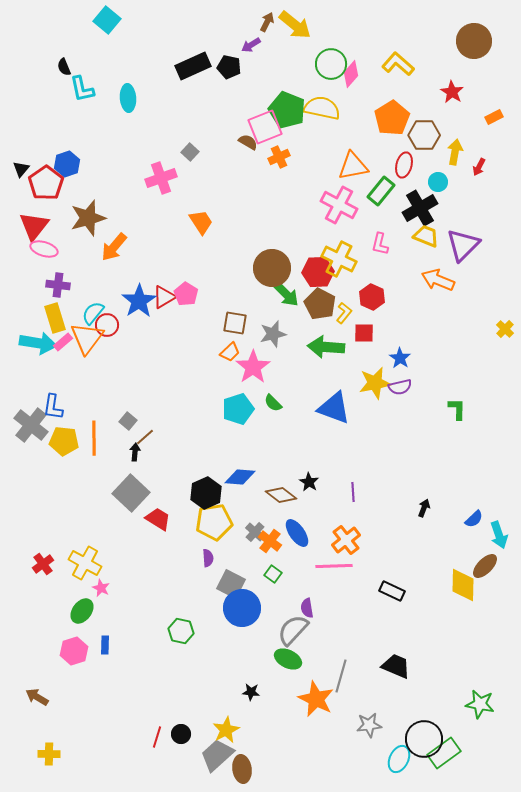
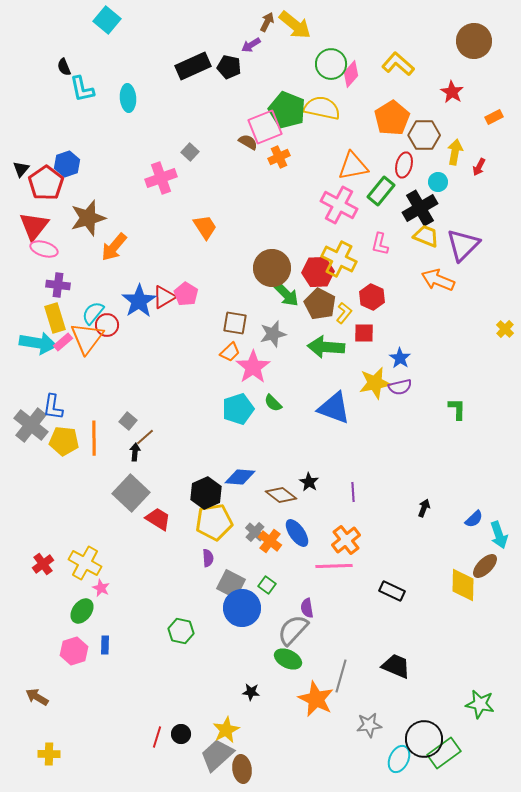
orange trapezoid at (201, 222): moved 4 px right, 5 px down
green square at (273, 574): moved 6 px left, 11 px down
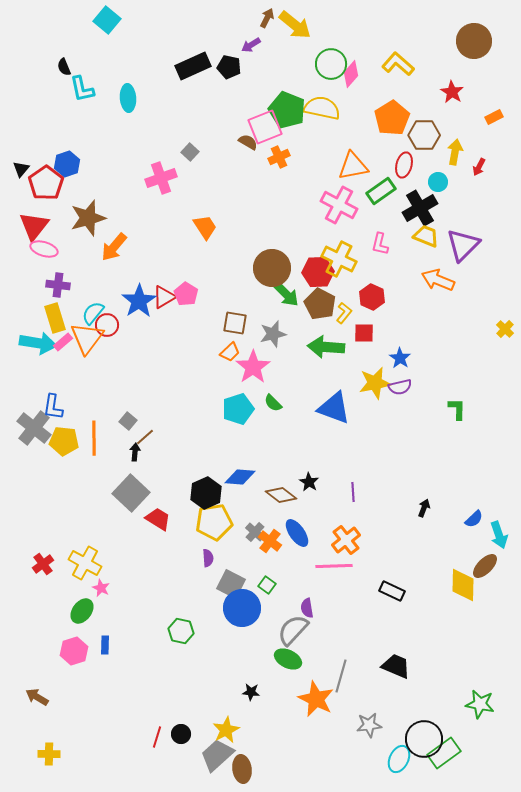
brown arrow at (267, 22): moved 4 px up
green rectangle at (381, 191): rotated 16 degrees clockwise
gray cross at (31, 425): moved 3 px right, 3 px down
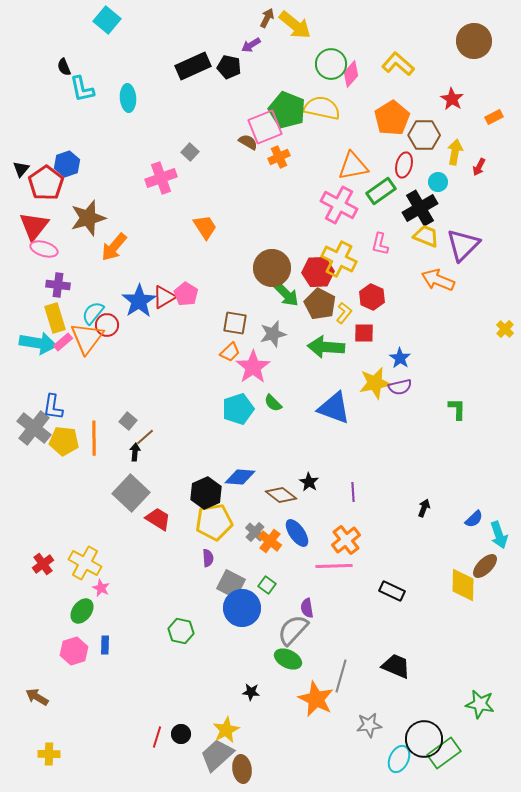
red star at (452, 92): moved 7 px down
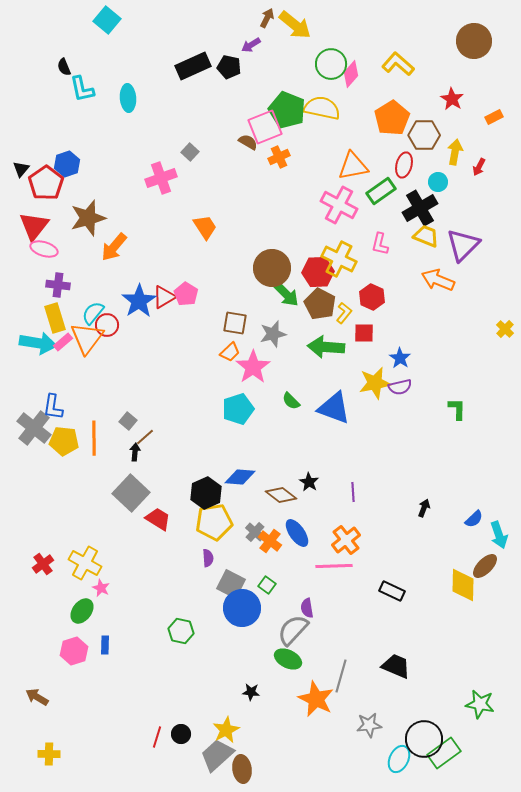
green semicircle at (273, 403): moved 18 px right, 2 px up
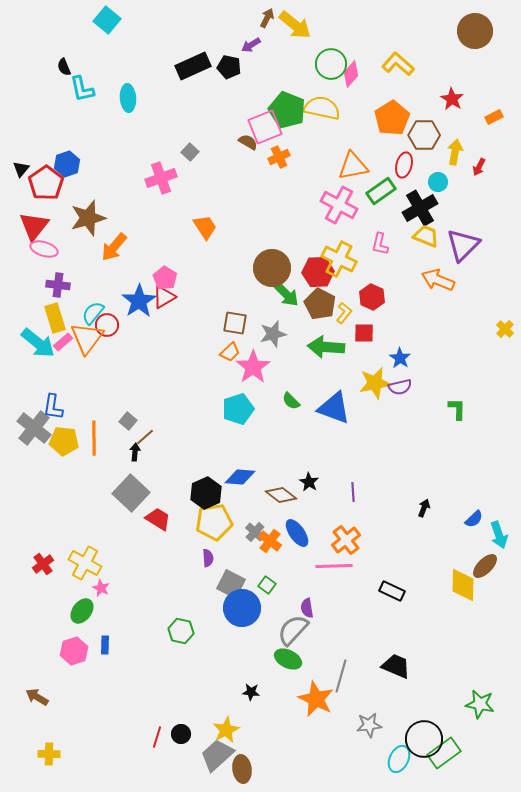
brown circle at (474, 41): moved 1 px right, 10 px up
pink pentagon at (186, 294): moved 21 px left, 16 px up
cyan arrow at (38, 343): rotated 30 degrees clockwise
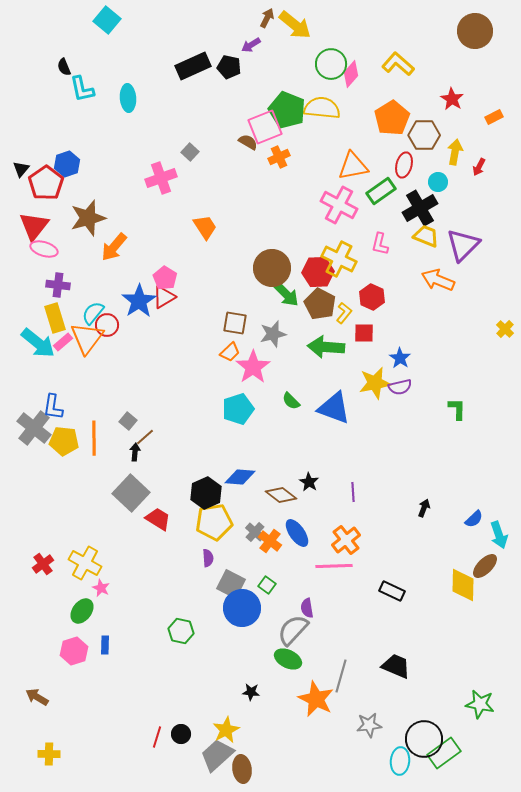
yellow semicircle at (322, 108): rotated 6 degrees counterclockwise
cyan ellipse at (399, 759): moved 1 px right, 2 px down; rotated 20 degrees counterclockwise
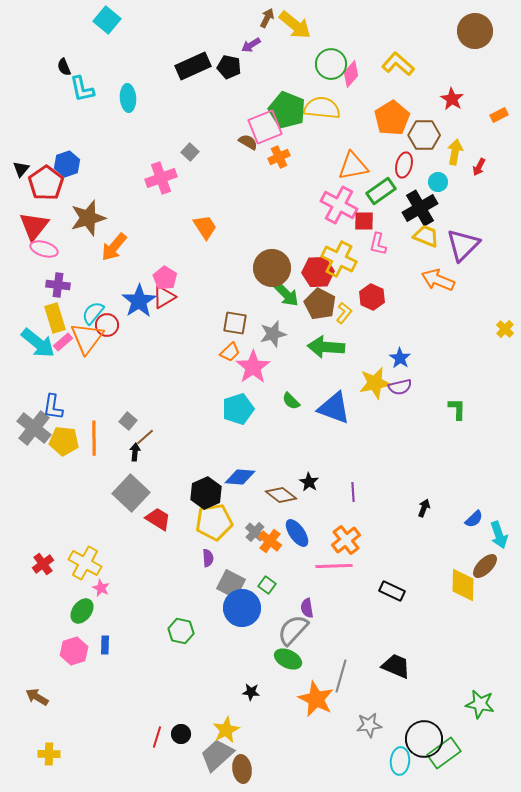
orange rectangle at (494, 117): moved 5 px right, 2 px up
pink L-shape at (380, 244): moved 2 px left
red square at (364, 333): moved 112 px up
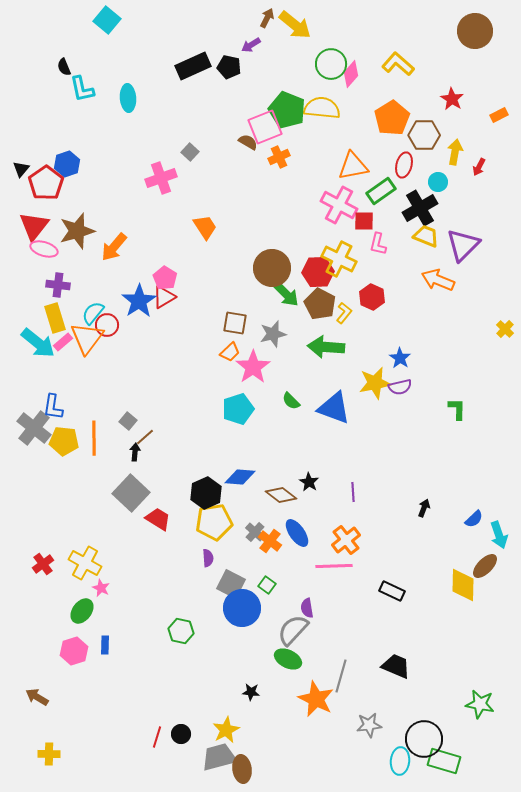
brown star at (88, 218): moved 11 px left, 13 px down
green rectangle at (444, 753): moved 8 px down; rotated 52 degrees clockwise
gray trapezoid at (217, 755): moved 2 px right, 2 px down; rotated 27 degrees clockwise
